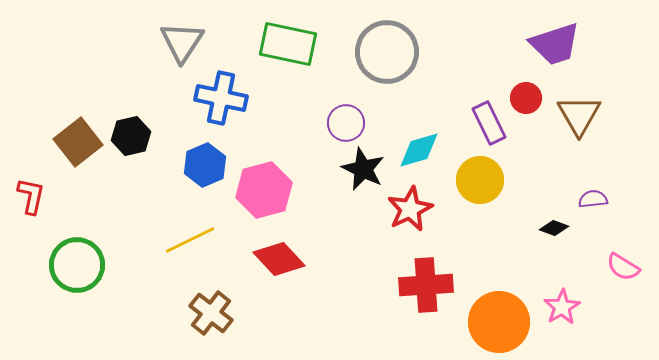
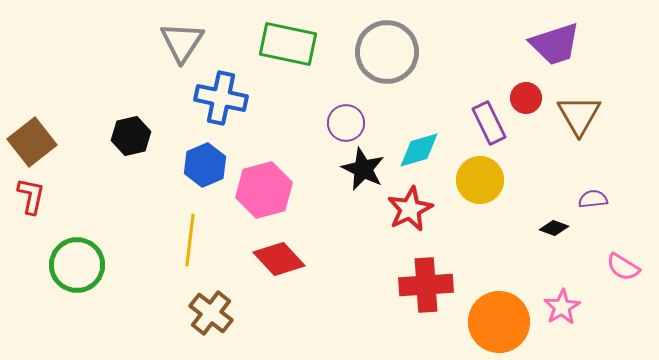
brown square: moved 46 px left
yellow line: rotated 57 degrees counterclockwise
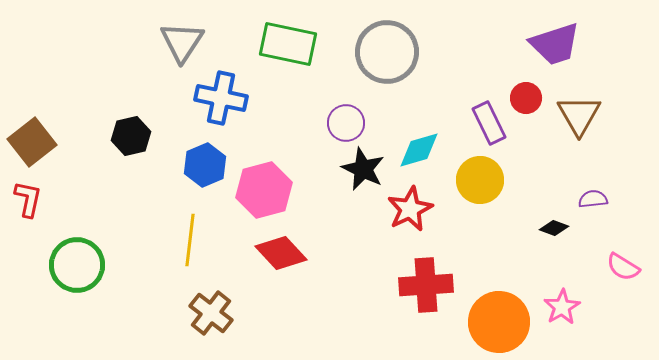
red L-shape: moved 3 px left, 3 px down
red diamond: moved 2 px right, 6 px up
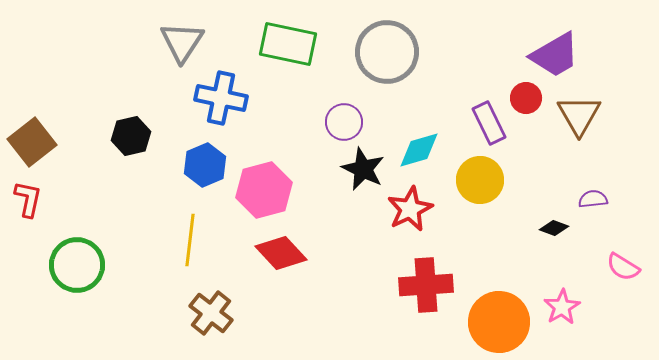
purple trapezoid: moved 11 px down; rotated 12 degrees counterclockwise
purple circle: moved 2 px left, 1 px up
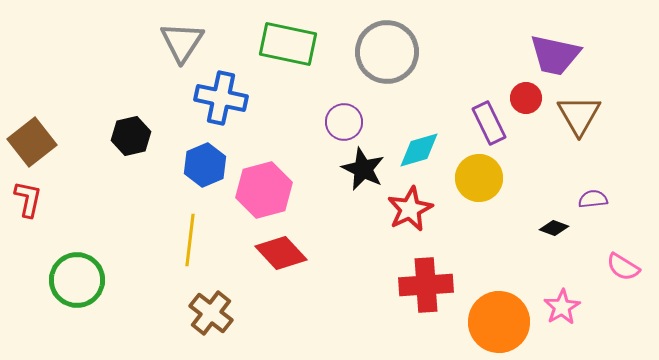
purple trapezoid: rotated 42 degrees clockwise
yellow circle: moved 1 px left, 2 px up
green circle: moved 15 px down
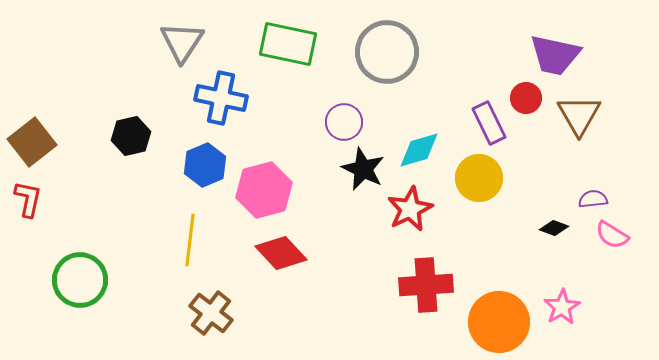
pink semicircle: moved 11 px left, 32 px up
green circle: moved 3 px right
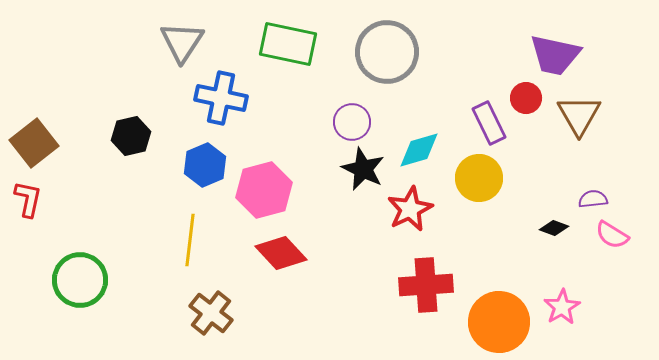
purple circle: moved 8 px right
brown square: moved 2 px right, 1 px down
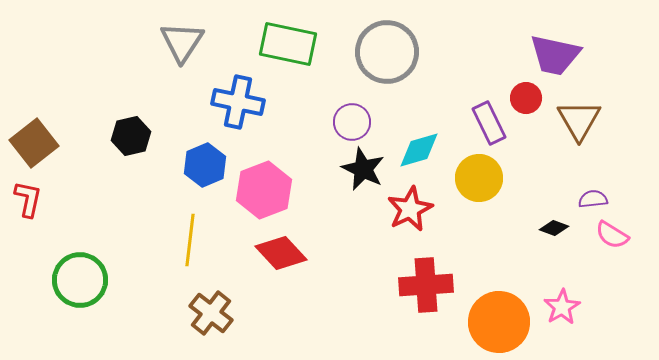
blue cross: moved 17 px right, 4 px down
brown triangle: moved 5 px down
pink hexagon: rotated 6 degrees counterclockwise
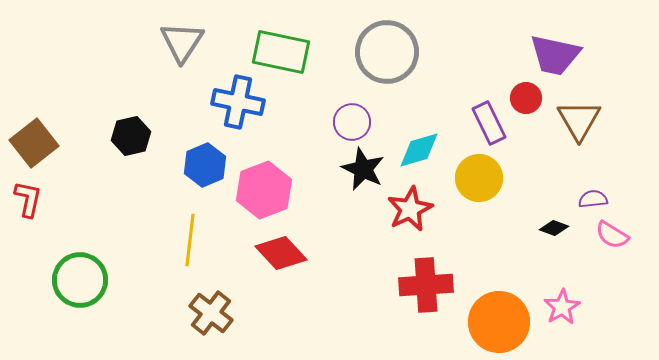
green rectangle: moved 7 px left, 8 px down
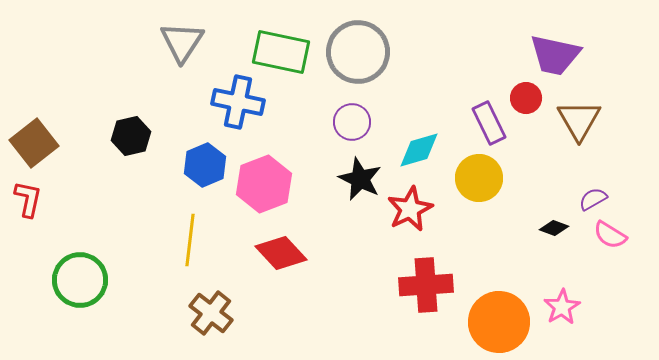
gray circle: moved 29 px left
black star: moved 3 px left, 10 px down
pink hexagon: moved 6 px up
purple semicircle: rotated 24 degrees counterclockwise
pink semicircle: moved 2 px left
